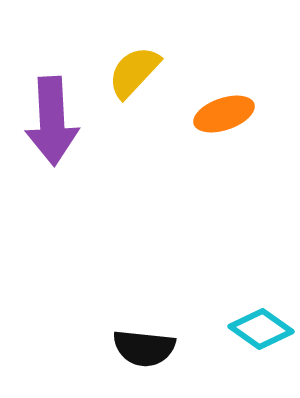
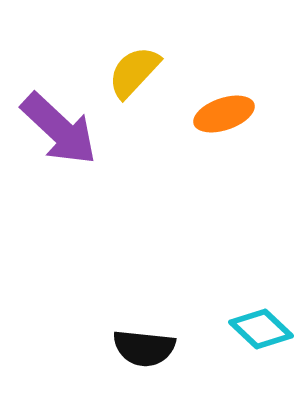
purple arrow: moved 7 px right, 8 px down; rotated 44 degrees counterclockwise
cyan diamond: rotated 8 degrees clockwise
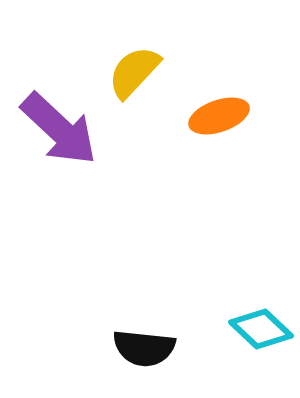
orange ellipse: moved 5 px left, 2 px down
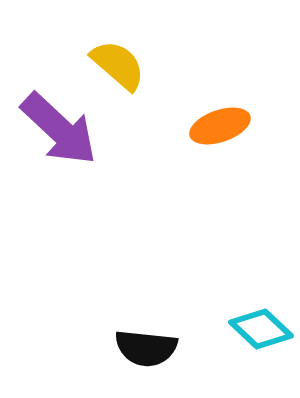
yellow semicircle: moved 16 px left, 7 px up; rotated 88 degrees clockwise
orange ellipse: moved 1 px right, 10 px down
black semicircle: moved 2 px right
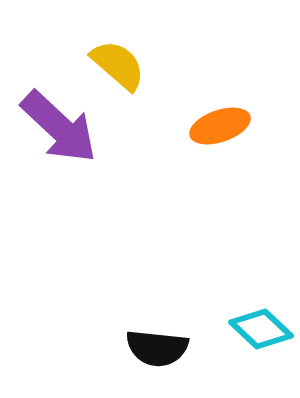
purple arrow: moved 2 px up
black semicircle: moved 11 px right
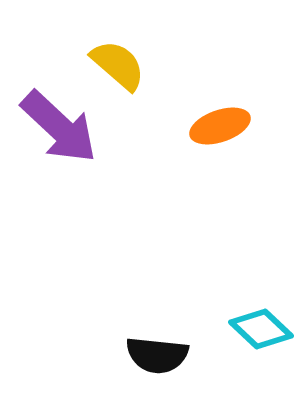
black semicircle: moved 7 px down
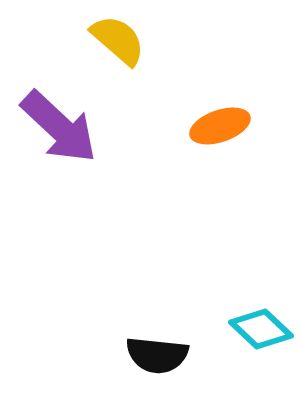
yellow semicircle: moved 25 px up
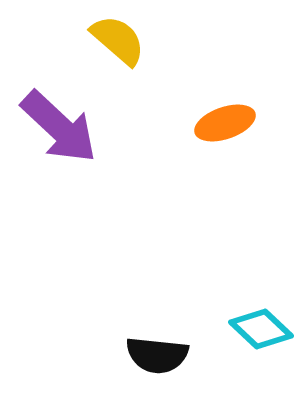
orange ellipse: moved 5 px right, 3 px up
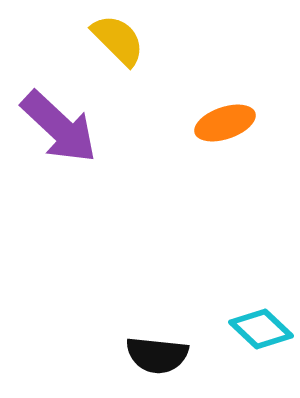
yellow semicircle: rotated 4 degrees clockwise
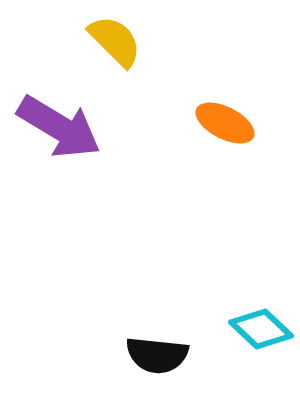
yellow semicircle: moved 3 px left, 1 px down
orange ellipse: rotated 46 degrees clockwise
purple arrow: rotated 12 degrees counterclockwise
